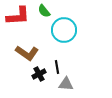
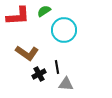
green semicircle: rotated 96 degrees clockwise
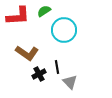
gray triangle: moved 4 px right, 2 px up; rotated 42 degrees clockwise
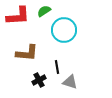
brown L-shape: rotated 30 degrees counterclockwise
black cross: moved 6 px down
gray triangle: rotated 28 degrees counterclockwise
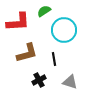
red L-shape: moved 6 px down
brown L-shape: rotated 20 degrees counterclockwise
black line: moved 3 px left, 8 px up
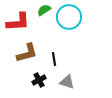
green semicircle: moved 1 px up
cyan circle: moved 5 px right, 13 px up
gray triangle: moved 3 px left
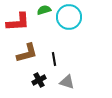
green semicircle: rotated 16 degrees clockwise
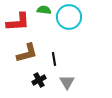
green semicircle: rotated 24 degrees clockwise
gray triangle: rotated 42 degrees clockwise
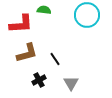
cyan circle: moved 18 px right, 2 px up
red L-shape: moved 3 px right, 2 px down
black line: moved 1 px right; rotated 24 degrees counterclockwise
gray triangle: moved 4 px right, 1 px down
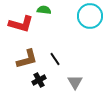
cyan circle: moved 3 px right, 1 px down
red L-shape: rotated 20 degrees clockwise
brown L-shape: moved 6 px down
gray triangle: moved 4 px right, 1 px up
